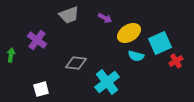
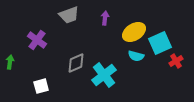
purple arrow: rotated 112 degrees counterclockwise
yellow ellipse: moved 5 px right, 1 px up
green arrow: moved 1 px left, 7 px down
gray diamond: rotated 30 degrees counterclockwise
cyan cross: moved 3 px left, 7 px up
white square: moved 3 px up
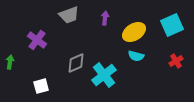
cyan square: moved 12 px right, 18 px up
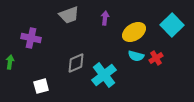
cyan square: rotated 20 degrees counterclockwise
purple cross: moved 6 px left, 2 px up; rotated 24 degrees counterclockwise
red cross: moved 20 px left, 3 px up
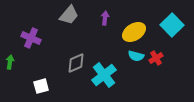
gray trapezoid: rotated 30 degrees counterclockwise
purple cross: rotated 12 degrees clockwise
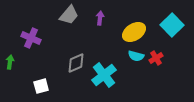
purple arrow: moved 5 px left
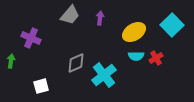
gray trapezoid: moved 1 px right
cyan semicircle: rotated 14 degrees counterclockwise
green arrow: moved 1 px right, 1 px up
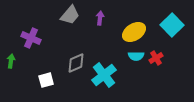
white square: moved 5 px right, 6 px up
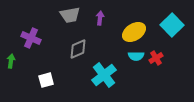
gray trapezoid: rotated 40 degrees clockwise
gray diamond: moved 2 px right, 14 px up
